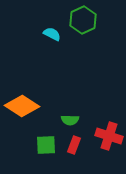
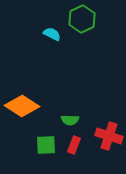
green hexagon: moved 1 px left, 1 px up
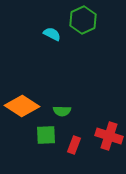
green hexagon: moved 1 px right, 1 px down
green semicircle: moved 8 px left, 9 px up
green square: moved 10 px up
